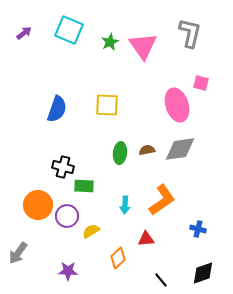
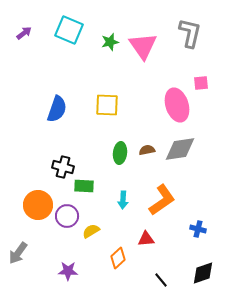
green star: rotated 12 degrees clockwise
pink square: rotated 21 degrees counterclockwise
cyan arrow: moved 2 px left, 5 px up
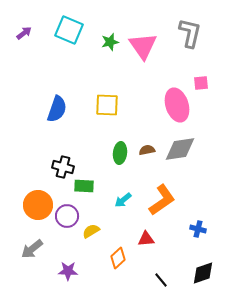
cyan arrow: rotated 48 degrees clockwise
gray arrow: moved 14 px right, 4 px up; rotated 15 degrees clockwise
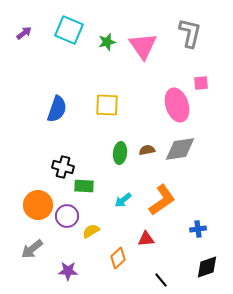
green star: moved 3 px left
blue cross: rotated 21 degrees counterclockwise
black diamond: moved 4 px right, 6 px up
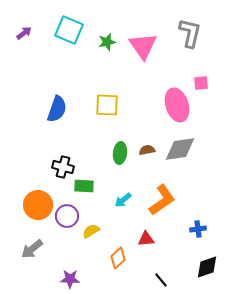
purple star: moved 2 px right, 8 px down
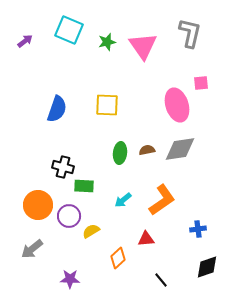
purple arrow: moved 1 px right, 8 px down
purple circle: moved 2 px right
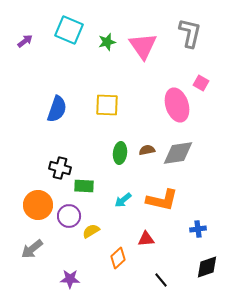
pink square: rotated 35 degrees clockwise
gray diamond: moved 2 px left, 4 px down
black cross: moved 3 px left, 1 px down
orange L-shape: rotated 48 degrees clockwise
